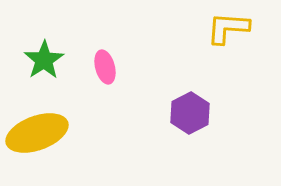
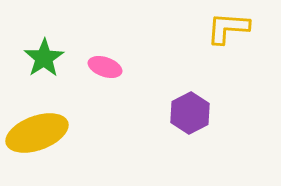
green star: moved 2 px up
pink ellipse: rotated 56 degrees counterclockwise
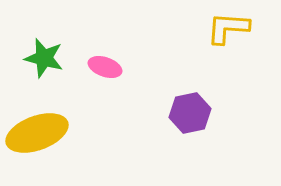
green star: rotated 24 degrees counterclockwise
purple hexagon: rotated 15 degrees clockwise
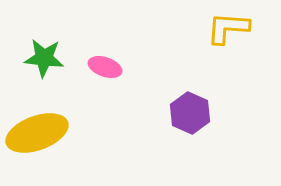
green star: rotated 9 degrees counterclockwise
purple hexagon: rotated 24 degrees counterclockwise
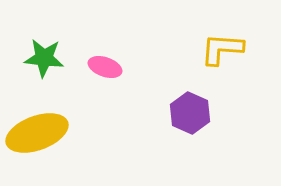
yellow L-shape: moved 6 px left, 21 px down
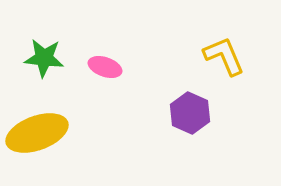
yellow L-shape: moved 2 px right, 7 px down; rotated 63 degrees clockwise
